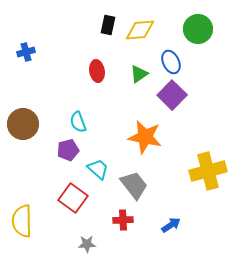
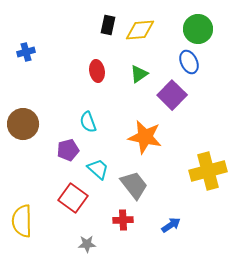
blue ellipse: moved 18 px right
cyan semicircle: moved 10 px right
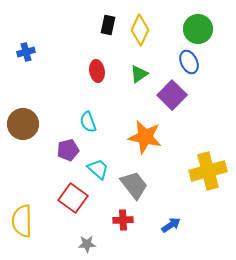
yellow diamond: rotated 60 degrees counterclockwise
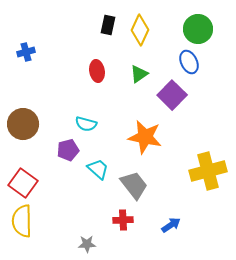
cyan semicircle: moved 2 px left, 2 px down; rotated 55 degrees counterclockwise
red square: moved 50 px left, 15 px up
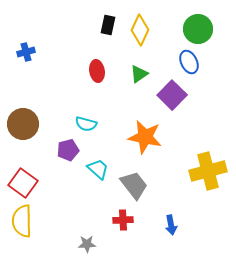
blue arrow: rotated 114 degrees clockwise
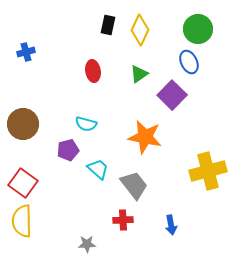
red ellipse: moved 4 px left
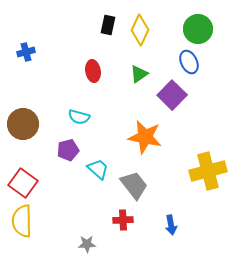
cyan semicircle: moved 7 px left, 7 px up
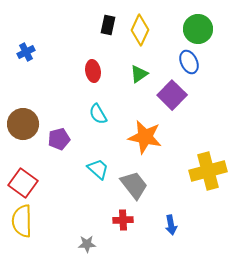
blue cross: rotated 12 degrees counterclockwise
cyan semicircle: moved 19 px right, 3 px up; rotated 45 degrees clockwise
purple pentagon: moved 9 px left, 11 px up
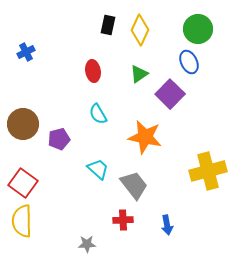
purple square: moved 2 px left, 1 px up
blue arrow: moved 4 px left
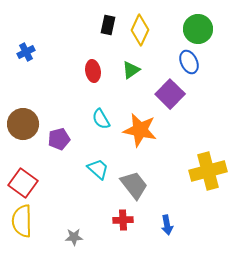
green triangle: moved 8 px left, 4 px up
cyan semicircle: moved 3 px right, 5 px down
orange star: moved 5 px left, 7 px up
gray star: moved 13 px left, 7 px up
